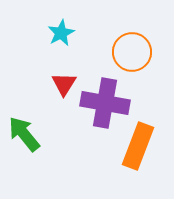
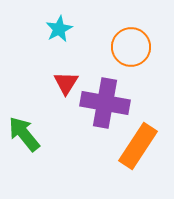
cyan star: moved 2 px left, 4 px up
orange circle: moved 1 px left, 5 px up
red triangle: moved 2 px right, 1 px up
orange rectangle: rotated 12 degrees clockwise
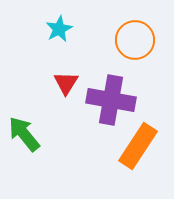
orange circle: moved 4 px right, 7 px up
purple cross: moved 6 px right, 3 px up
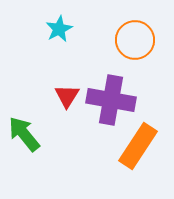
red triangle: moved 1 px right, 13 px down
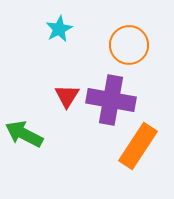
orange circle: moved 6 px left, 5 px down
green arrow: rotated 24 degrees counterclockwise
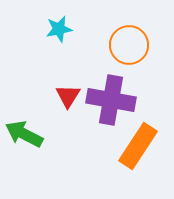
cyan star: rotated 16 degrees clockwise
red triangle: moved 1 px right
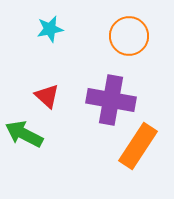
cyan star: moved 9 px left
orange circle: moved 9 px up
red triangle: moved 21 px left; rotated 20 degrees counterclockwise
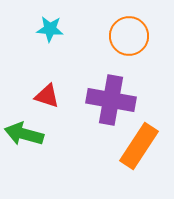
cyan star: rotated 16 degrees clockwise
red triangle: rotated 24 degrees counterclockwise
green arrow: rotated 12 degrees counterclockwise
orange rectangle: moved 1 px right
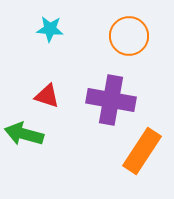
orange rectangle: moved 3 px right, 5 px down
